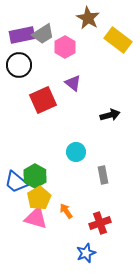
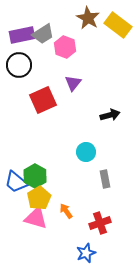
yellow rectangle: moved 15 px up
pink hexagon: rotated 10 degrees counterclockwise
purple triangle: rotated 30 degrees clockwise
cyan circle: moved 10 px right
gray rectangle: moved 2 px right, 4 px down
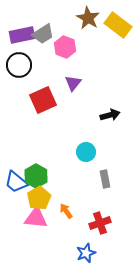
green hexagon: moved 1 px right
pink triangle: rotated 10 degrees counterclockwise
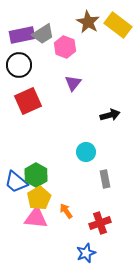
brown star: moved 4 px down
red square: moved 15 px left, 1 px down
green hexagon: moved 1 px up
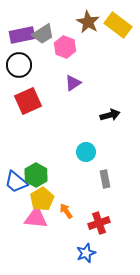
purple triangle: rotated 18 degrees clockwise
yellow pentagon: moved 3 px right, 1 px down
red cross: moved 1 px left
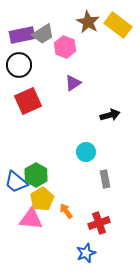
pink triangle: moved 5 px left, 1 px down
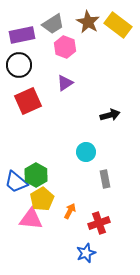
gray trapezoid: moved 10 px right, 10 px up
purple triangle: moved 8 px left
orange arrow: moved 4 px right; rotated 63 degrees clockwise
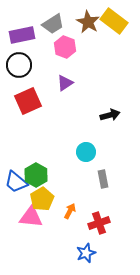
yellow rectangle: moved 4 px left, 4 px up
gray rectangle: moved 2 px left
pink triangle: moved 2 px up
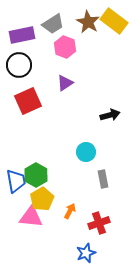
blue trapezoid: moved 1 px up; rotated 140 degrees counterclockwise
